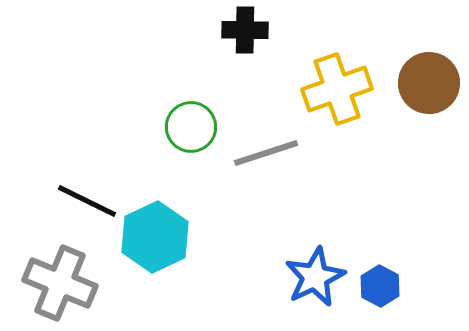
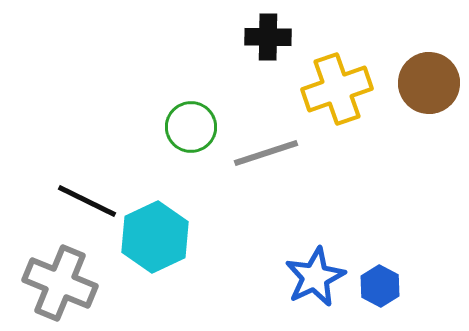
black cross: moved 23 px right, 7 px down
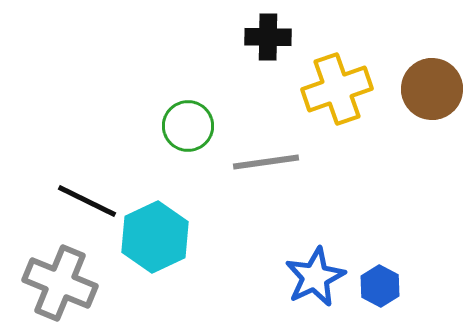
brown circle: moved 3 px right, 6 px down
green circle: moved 3 px left, 1 px up
gray line: moved 9 px down; rotated 10 degrees clockwise
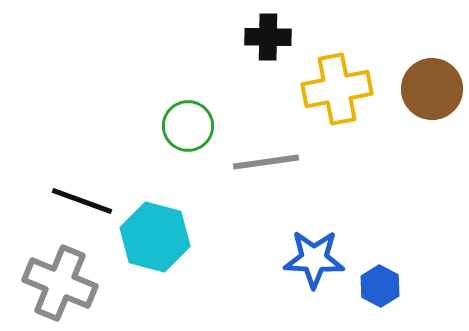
yellow cross: rotated 8 degrees clockwise
black line: moved 5 px left; rotated 6 degrees counterclockwise
cyan hexagon: rotated 20 degrees counterclockwise
blue star: moved 1 px left, 18 px up; rotated 28 degrees clockwise
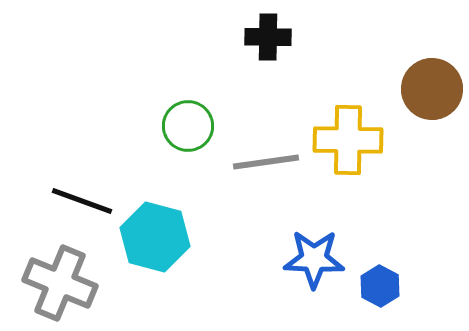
yellow cross: moved 11 px right, 51 px down; rotated 12 degrees clockwise
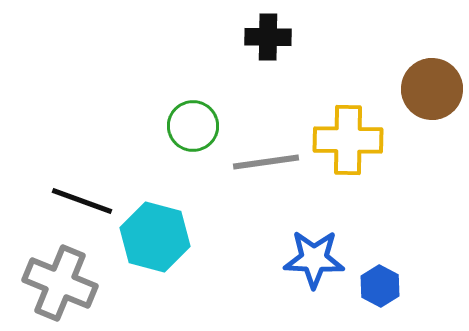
green circle: moved 5 px right
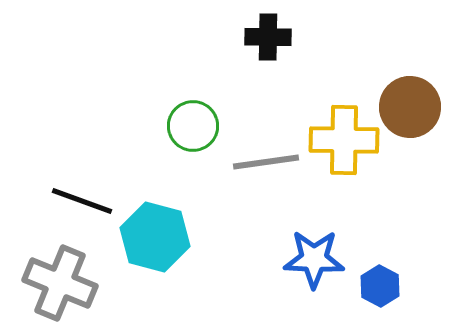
brown circle: moved 22 px left, 18 px down
yellow cross: moved 4 px left
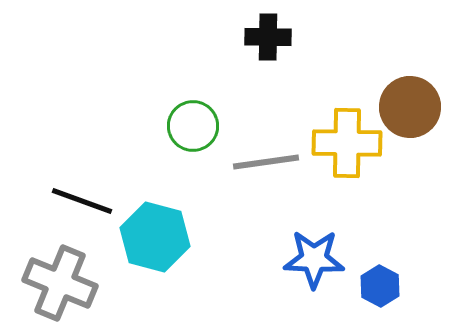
yellow cross: moved 3 px right, 3 px down
